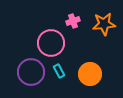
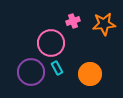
cyan rectangle: moved 2 px left, 3 px up
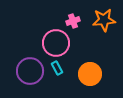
orange star: moved 4 px up
pink circle: moved 5 px right
purple circle: moved 1 px left, 1 px up
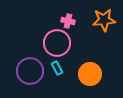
pink cross: moved 5 px left; rotated 32 degrees clockwise
pink circle: moved 1 px right
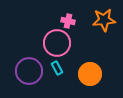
purple circle: moved 1 px left
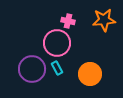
purple circle: moved 3 px right, 2 px up
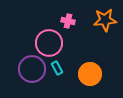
orange star: moved 1 px right
pink circle: moved 8 px left
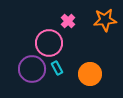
pink cross: rotated 32 degrees clockwise
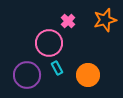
orange star: rotated 10 degrees counterclockwise
purple circle: moved 5 px left, 6 px down
orange circle: moved 2 px left, 1 px down
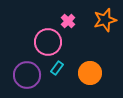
pink circle: moved 1 px left, 1 px up
cyan rectangle: rotated 64 degrees clockwise
orange circle: moved 2 px right, 2 px up
